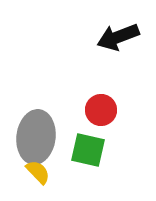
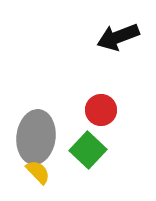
green square: rotated 30 degrees clockwise
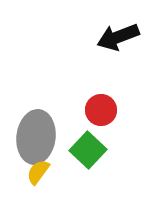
yellow semicircle: rotated 100 degrees counterclockwise
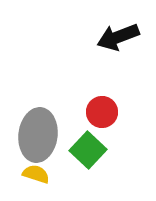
red circle: moved 1 px right, 2 px down
gray ellipse: moved 2 px right, 2 px up
yellow semicircle: moved 2 px left, 2 px down; rotated 72 degrees clockwise
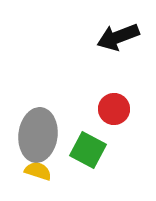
red circle: moved 12 px right, 3 px up
green square: rotated 15 degrees counterclockwise
yellow semicircle: moved 2 px right, 3 px up
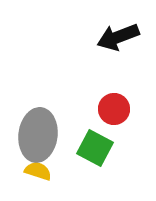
green square: moved 7 px right, 2 px up
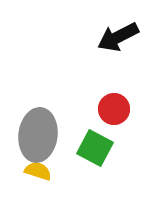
black arrow: rotated 6 degrees counterclockwise
